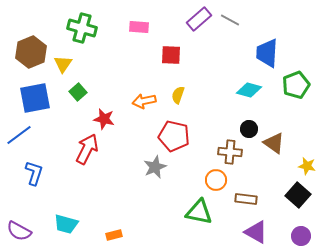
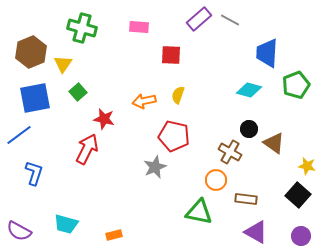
brown cross: rotated 25 degrees clockwise
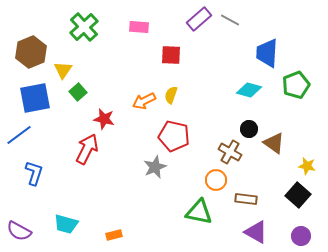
green cross: moved 2 px right, 1 px up; rotated 32 degrees clockwise
yellow triangle: moved 6 px down
yellow semicircle: moved 7 px left
orange arrow: rotated 15 degrees counterclockwise
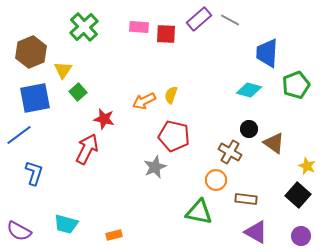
red square: moved 5 px left, 21 px up
yellow star: rotated 12 degrees clockwise
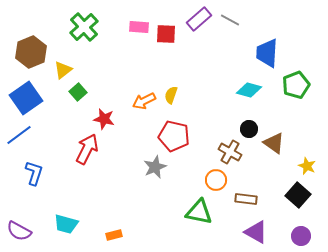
yellow triangle: rotated 18 degrees clockwise
blue square: moved 9 px left; rotated 24 degrees counterclockwise
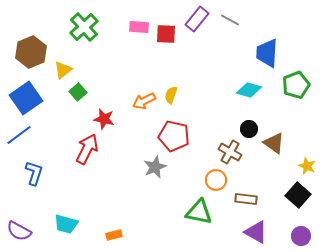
purple rectangle: moved 2 px left; rotated 10 degrees counterclockwise
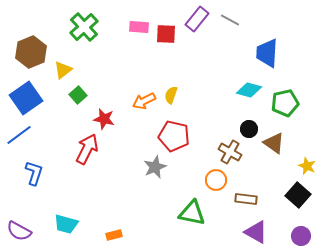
green pentagon: moved 11 px left, 18 px down; rotated 8 degrees clockwise
green square: moved 3 px down
green triangle: moved 7 px left, 1 px down
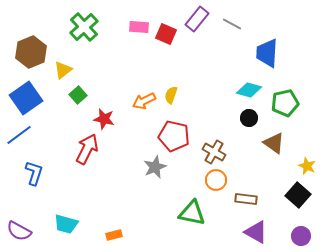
gray line: moved 2 px right, 4 px down
red square: rotated 20 degrees clockwise
black circle: moved 11 px up
brown cross: moved 16 px left
